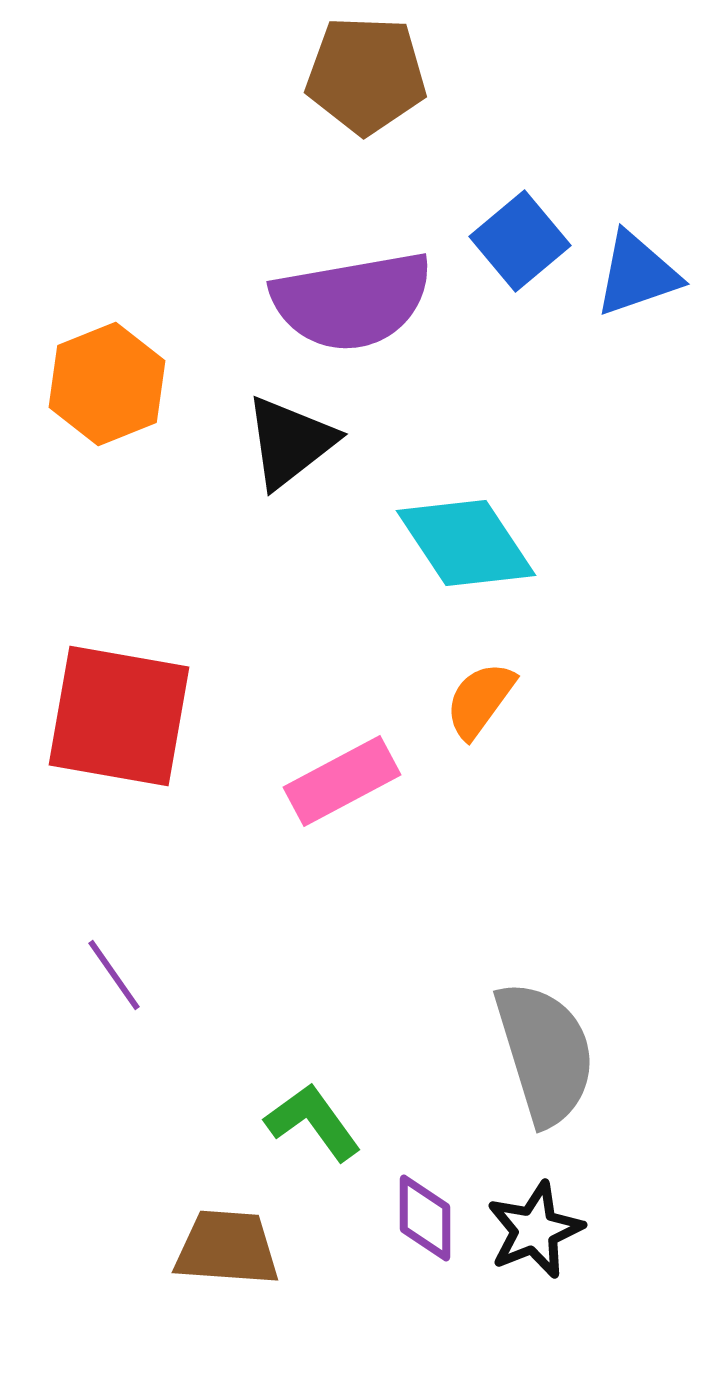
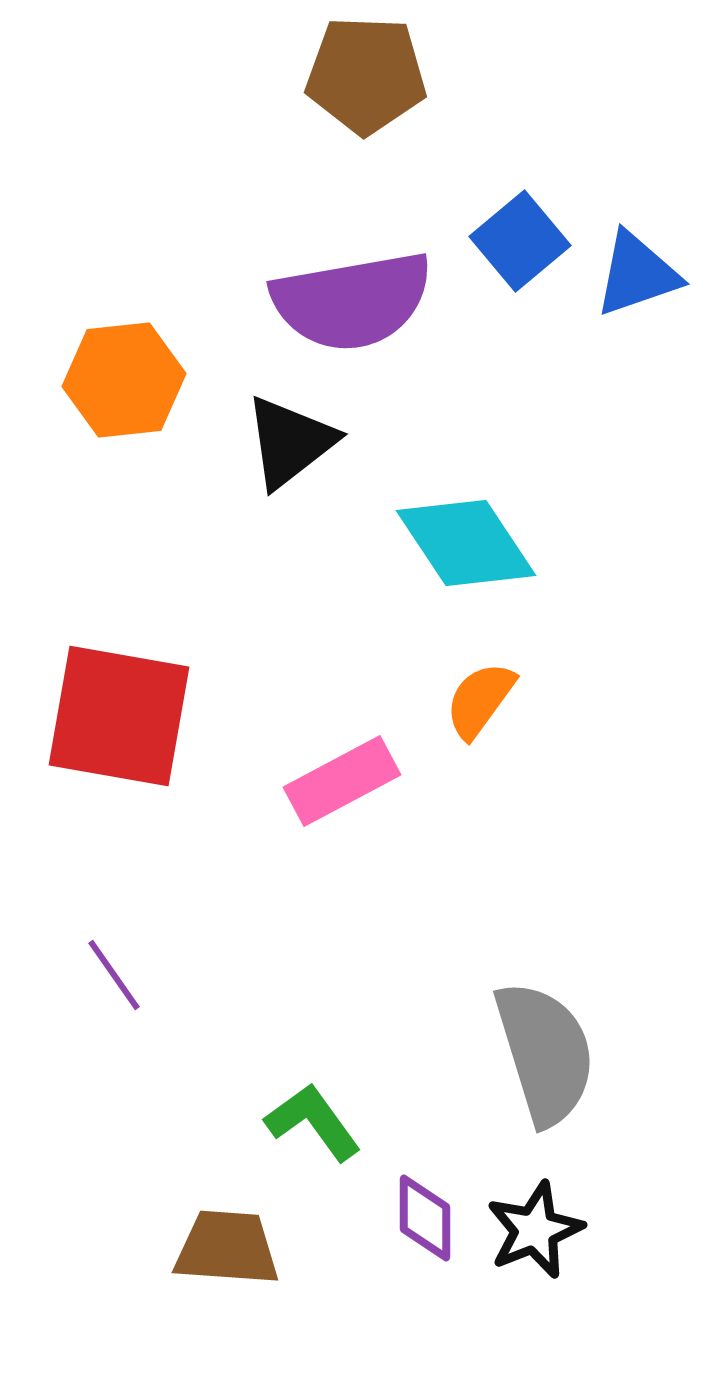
orange hexagon: moved 17 px right, 4 px up; rotated 16 degrees clockwise
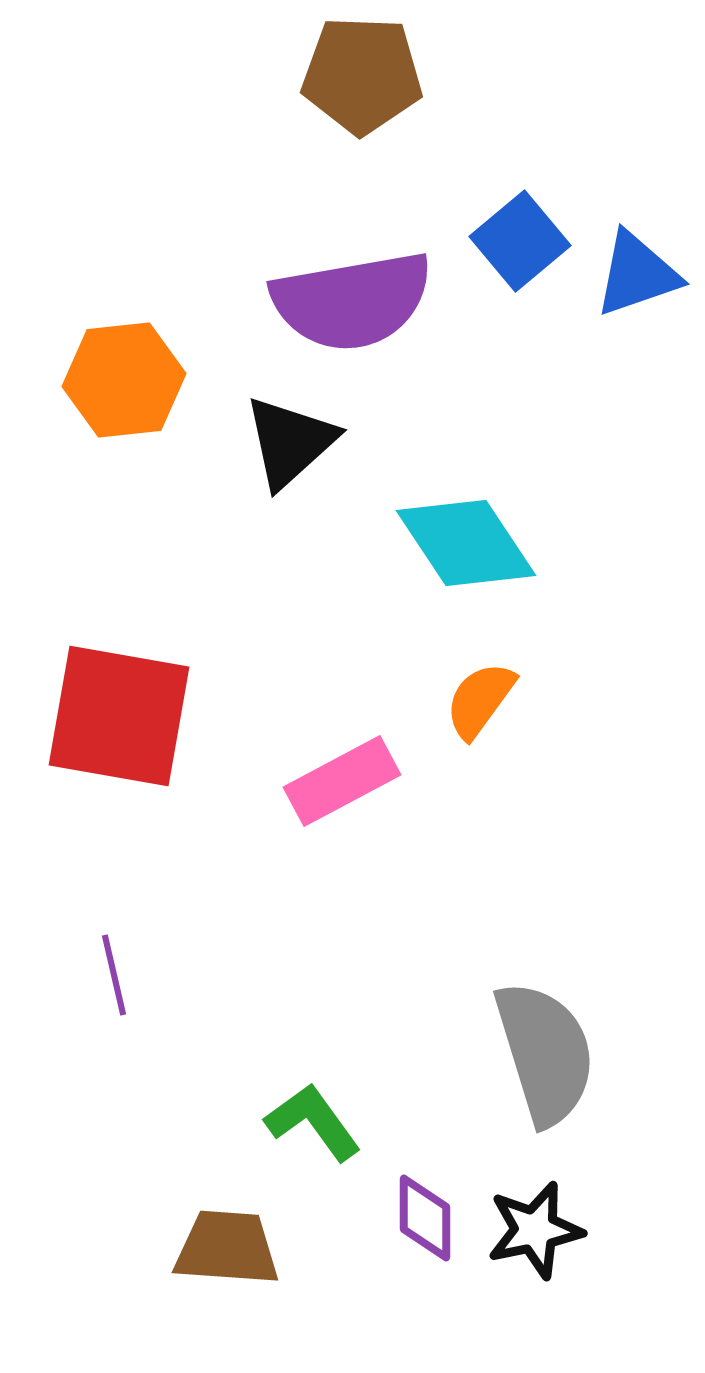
brown pentagon: moved 4 px left
black triangle: rotated 4 degrees counterclockwise
purple line: rotated 22 degrees clockwise
black star: rotated 10 degrees clockwise
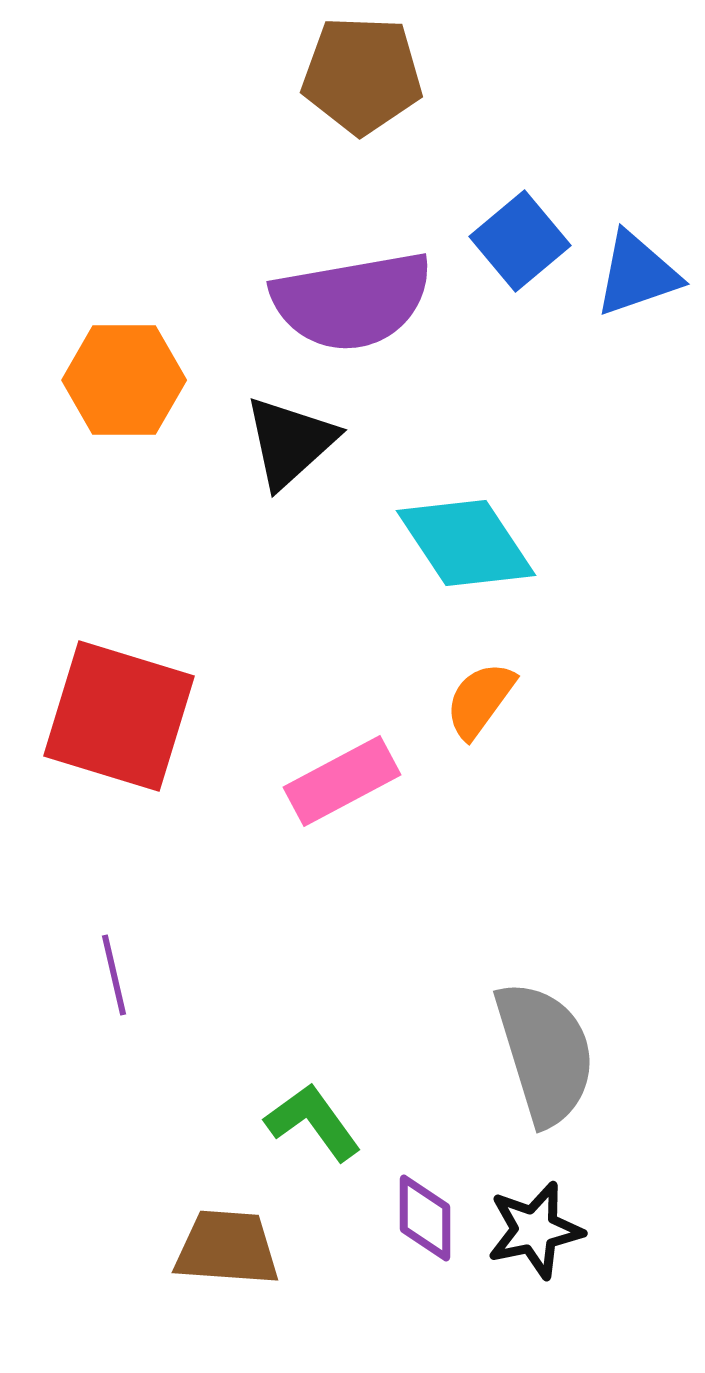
orange hexagon: rotated 6 degrees clockwise
red square: rotated 7 degrees clockwise
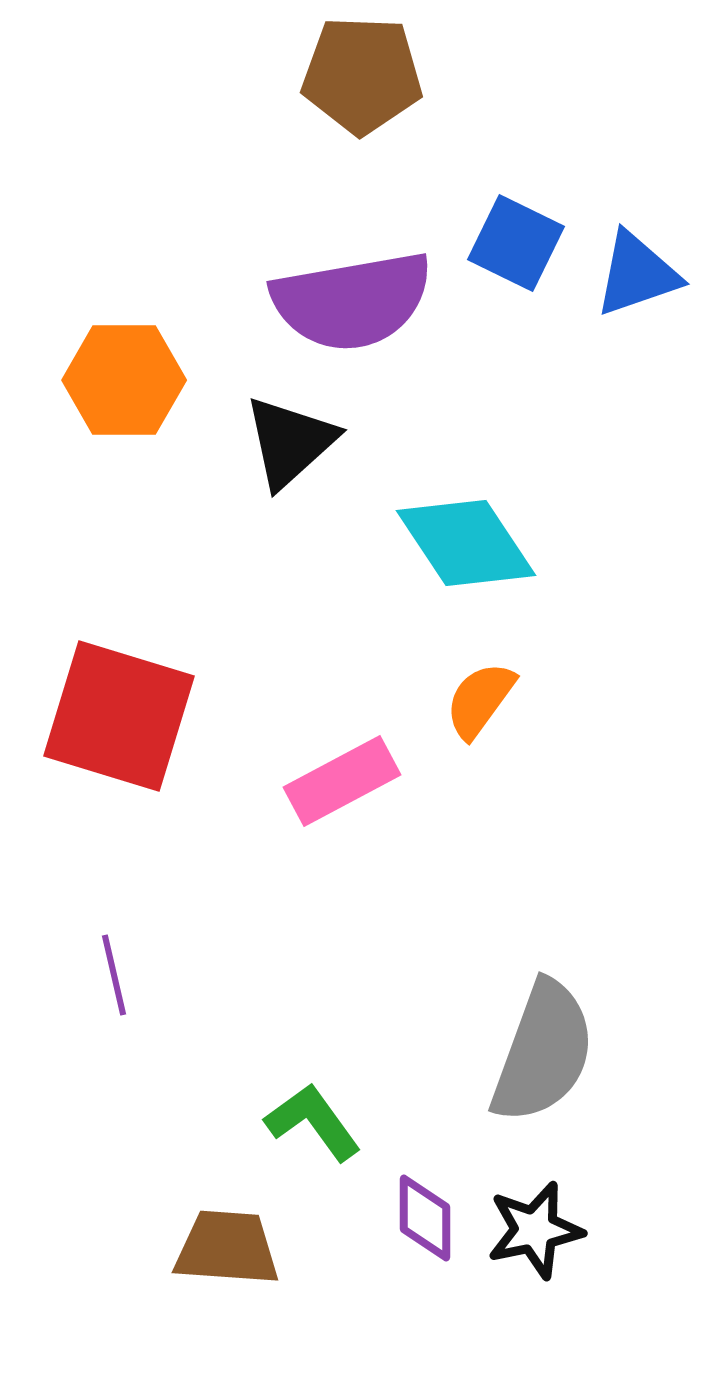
blue square: moved 4 px left, 2 px down; rotated 24 degrees counterclockwise
gray semicircle: moved 2 px left, 1 px up; rotated 37 degrees clockwise
